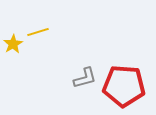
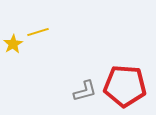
gray L-shape: moved 13 px down
red pentagon: moved 1 px right
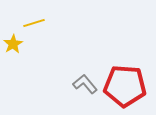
yellow line: moved 4 px left, 9 px up
gray L-shape: moved 7 px up; rotated 115 degrees counterclockwise
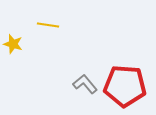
yellow line: moved 14 px right, 2 px down; rotated 25 degrees clockwise
yellow star: rotated 24 degrees counterclockwise
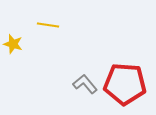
red pentagon: moved 2 px up
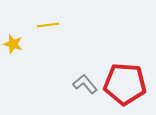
yellow line: rotated 15 degrees counterclockwise
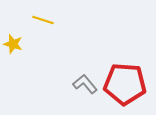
yellow line: moved 5 px left, 5 px up; rotated 25 degrees clockwise
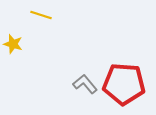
yellow line: moved 2 px left, 5 px up
red pentagon: moved 1 px left
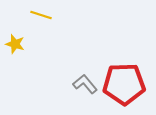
yellow star: moved 2 px right
red pentagon: rotated 6 degrees counterclockwise
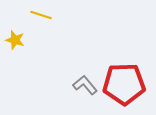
yellow star: moved 4 px up
gray L-shape: moved 1 px down
